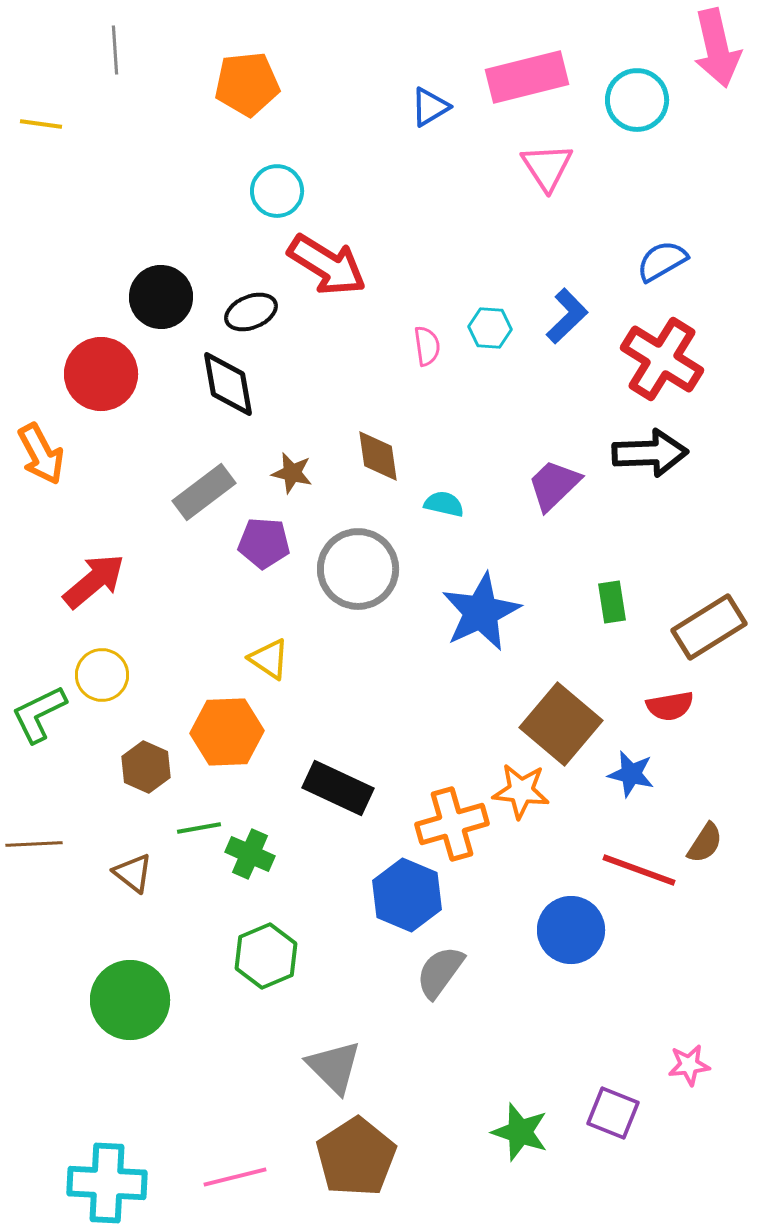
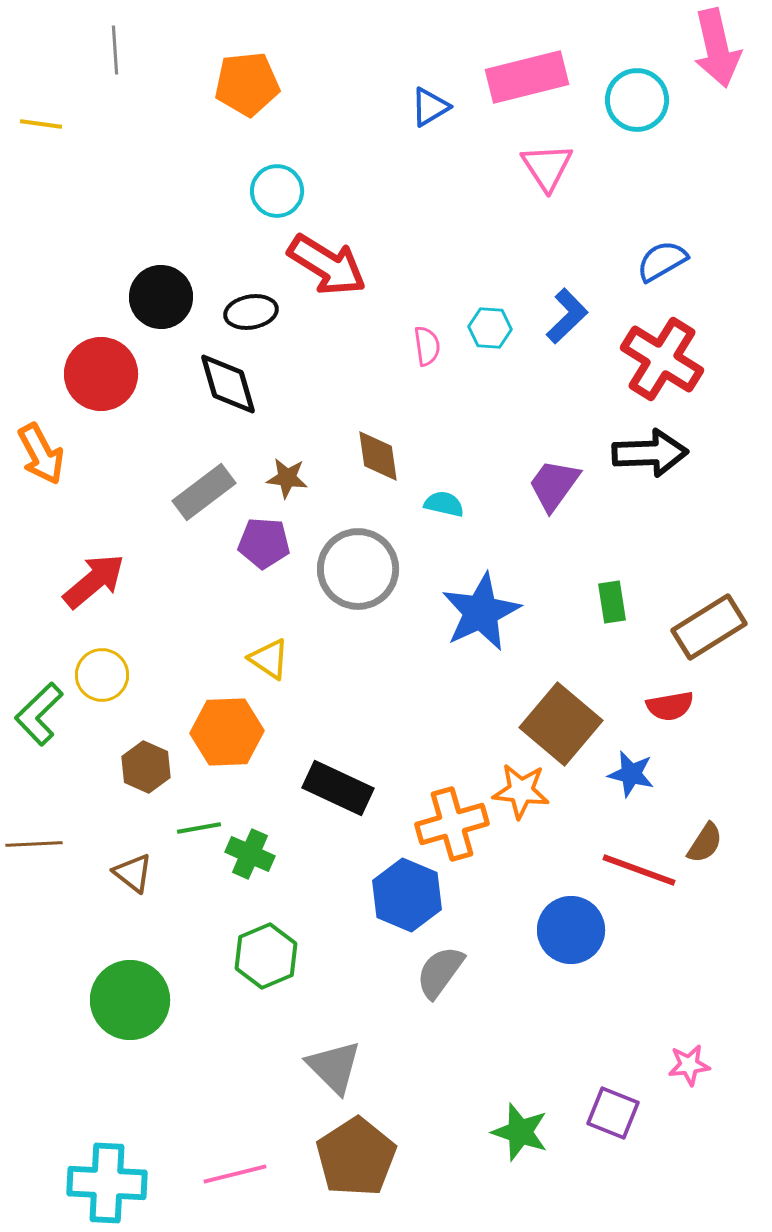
black ellipse at (251, 312): rotated 12 degrees clockwise
black diamond at (228, 384): rotated 6 degrees counterclockwise
brown star at (292, 473): moved 5 px left, 5 px down; rotated 6 degrees counterclockwise
purple trapezoid at (554, 485): rotated 10 degrees counterclockwise
green L-shape at (39, 714): rotated 18 degrees counterclockwise
pink line at (235, 1177): moved 3 px up
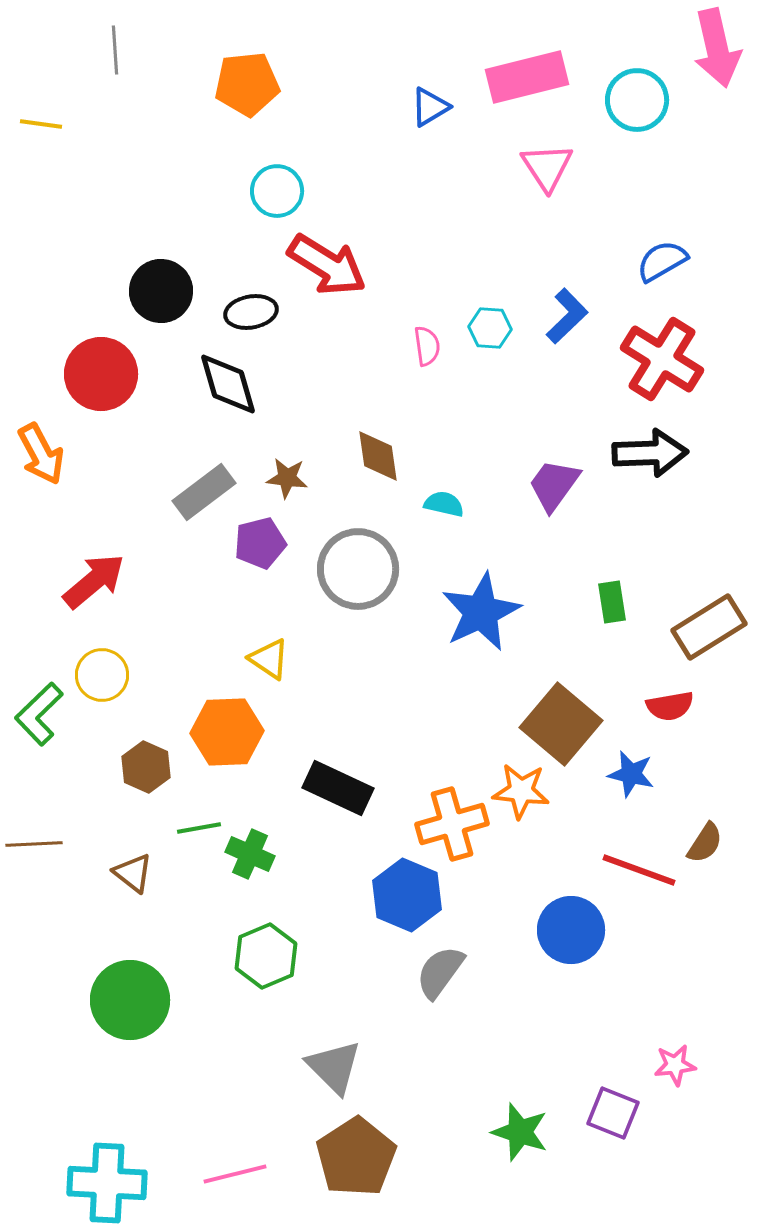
black circle at (161, 297): moved 6 px up
purple pentagon at (264, 543): moved 4 px left; rotated 18 degrees counterclockwise
pink star at (689, 1065): moved 14 px left
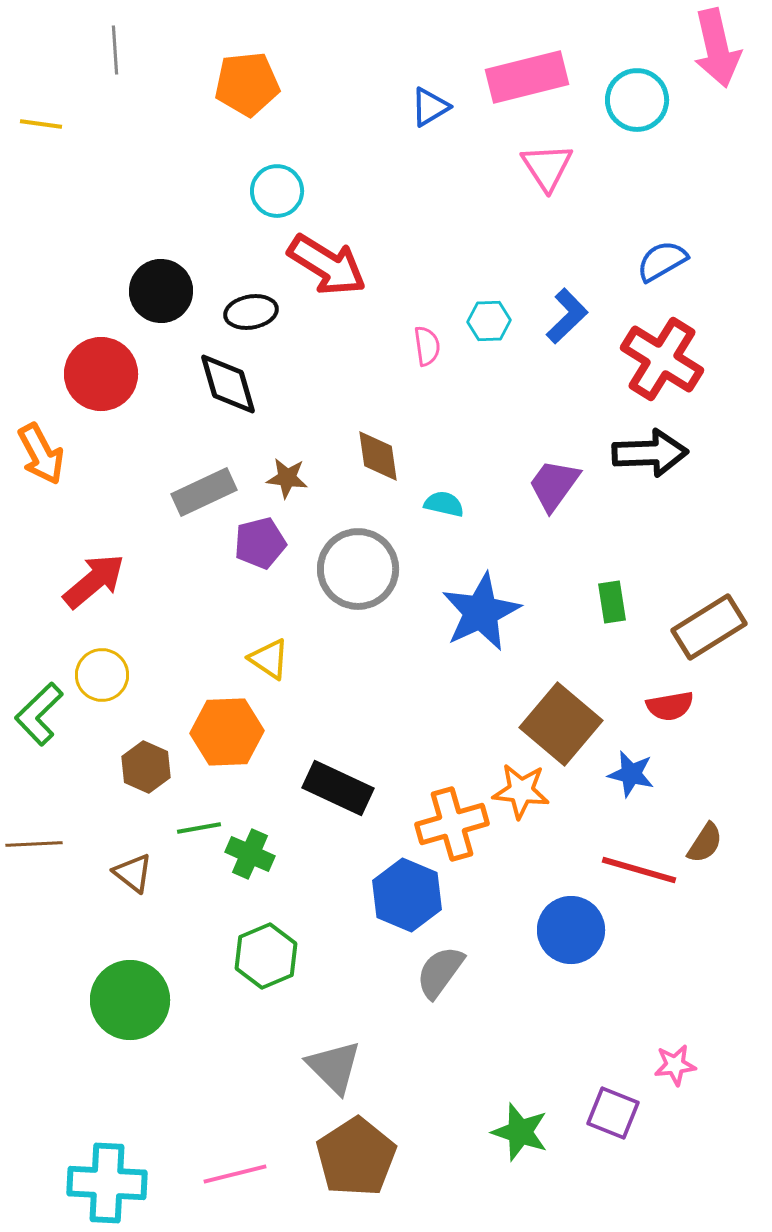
cyan hexagon at (490, 328): moved 1 px left, 7 px up; rotated 6 degrees counterclockwise
gray rectangle at (204, 492): rotated 12 degrees clockwise
red line at (639, 870): rotated 4 degrees counterclockwise
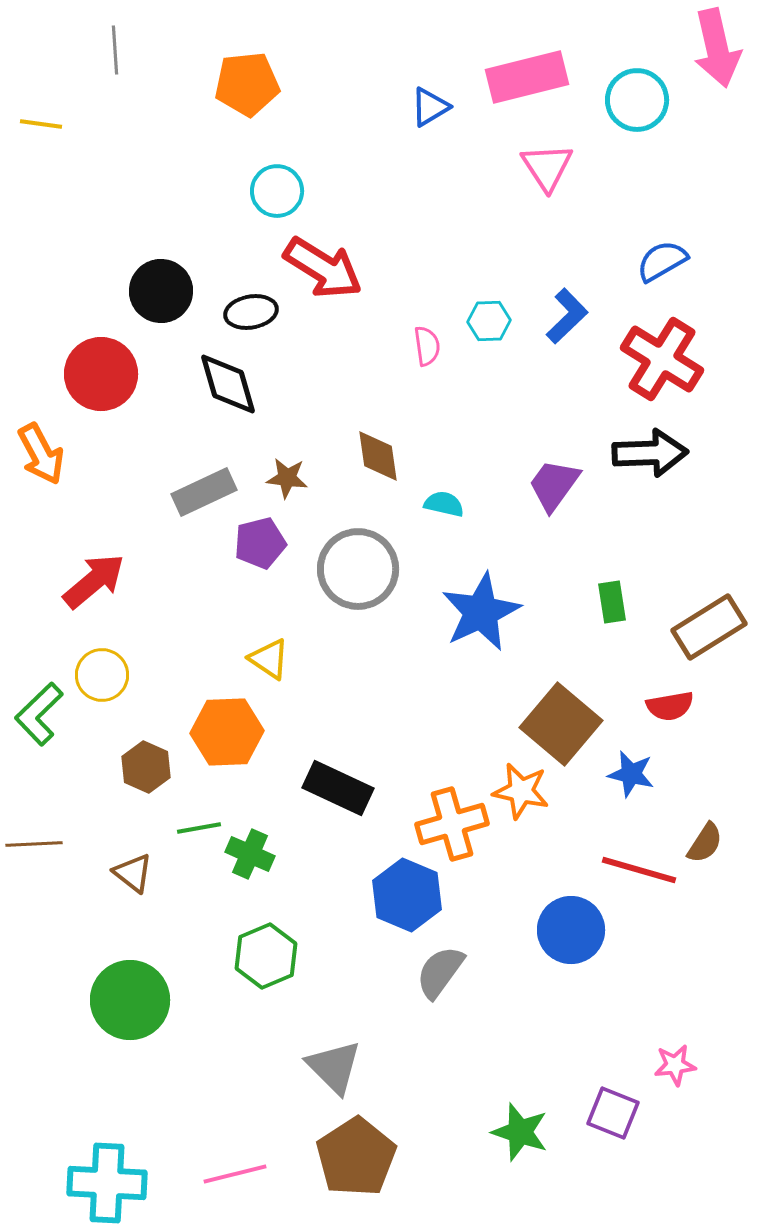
red arrow at (327, 265): moved 4 px left, 3 px down
orange star at (521, 791): rotated 6 degrees clockwise
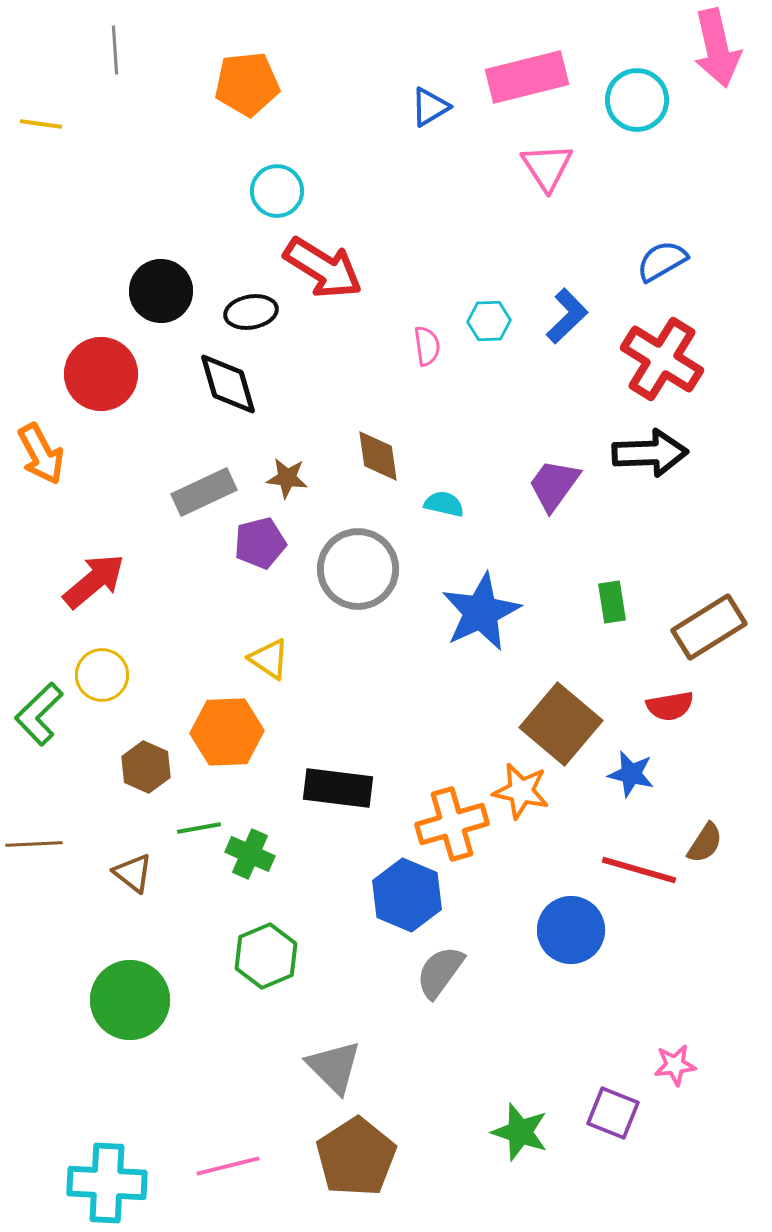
black rectangle at (338, 788): rotated 18 degrees counterclockwise
pink line at (235, 1174): moved 7 px left, 8 px up
